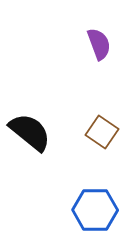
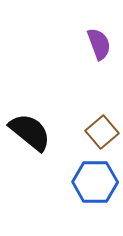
brown square: rotated 16 degrees clockwise
blue hexagon: moved 28 px up
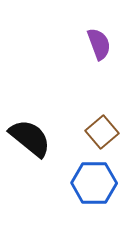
black semicircle: moved 6 px down
blue hexagon: moved 1 px left, 1 px down
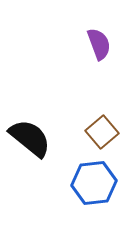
blue hexagon: rotated 6 degrees counterclockwise
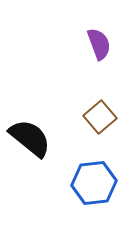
brown square: moved 2 px left, 15 px up
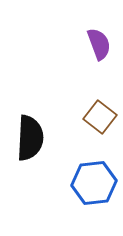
brown square: rotated 12 degrees counterclockwise
black semicircle: rotated 54 degrees clockwise
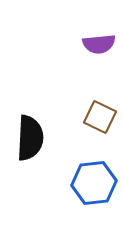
purple semicircle: rotated 104 degrees clockwise
brown square: rotated 12 degrees counterclockwise
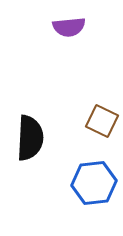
purple semicircle: moved 30 px left, 17 px up
brown square: moved 2 px right, 4 px down
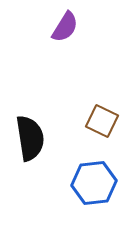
purple semicircle: moved 4 px left; rotated 52 degrees counterclockwise
black semicircle: rotated 12 degrees counterclockwise
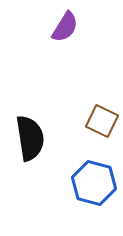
blue hexagon: rotated 21 degrees clockwise
